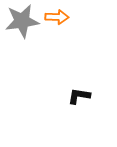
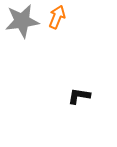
orange arrow: rotated 70 degrees counterclockwise
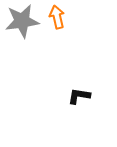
orange arrow: rotated 35 degrees counterclockwise
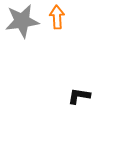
orange arrow: rotated 10 degrees clockwise
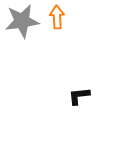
black L-shape: rotated 15 degrees counterclockwise
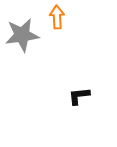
gray star: moved 14 px down
